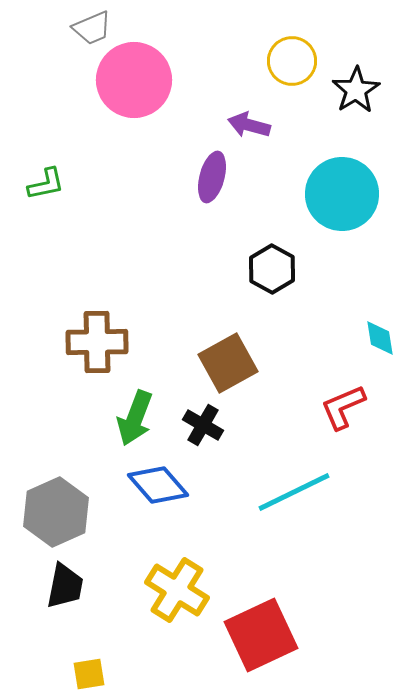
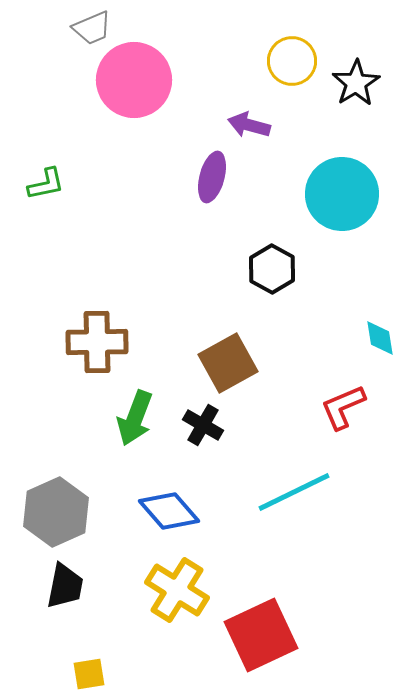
black star: moved 7 px up
blue diamond: moved 11 px right, 26 px down
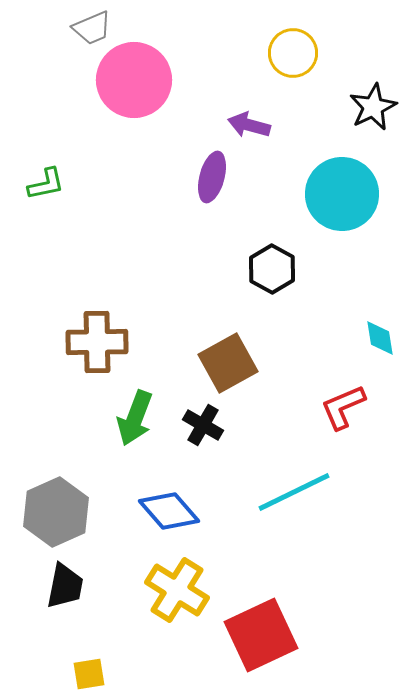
yellow circle: moved 1 px right, 8 px up
black star: moved 17 px right, 24 px down; rotated 6 degrees clockwise
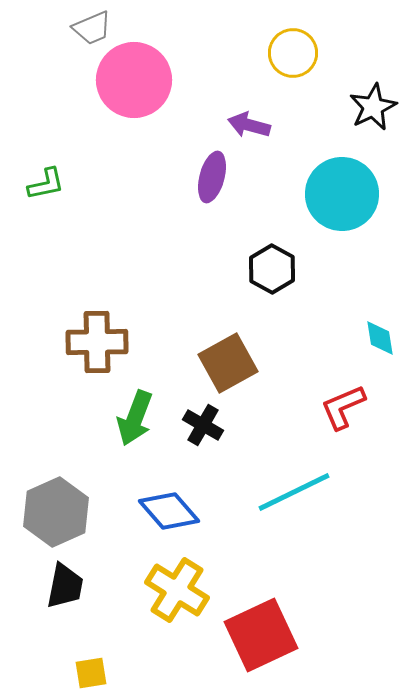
yellow square: moved 2 px right, 1 px up
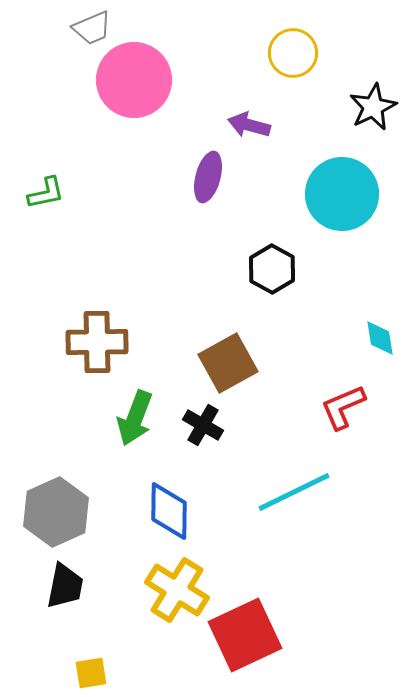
purple ellipse: moved 4 px left
green L-shape: moved 9 px down
blue diamond: rotated 42 degrees clockwise
red square: moved 16 px left
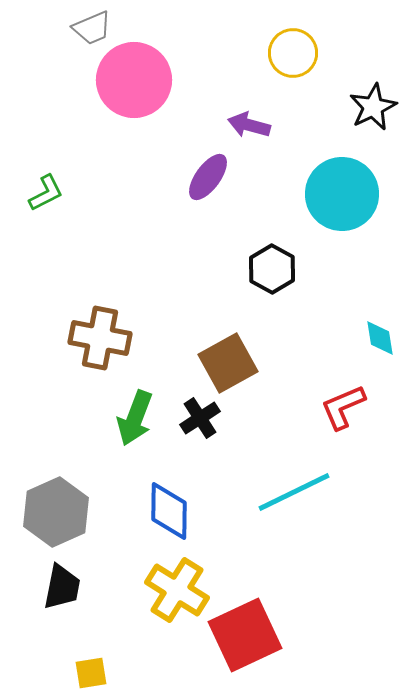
purple ellipse: rotated 21 degrees clockwise
green L-shape: rotated 15 degrees counterclockwise
brown cross: moved 3 px right, 4 px up; rotated 12 degrees clockwise
black cross: moved 3 px left, 7 px up; rotated 27 degrees clockwise
black trapezoid: moved 3 px left, 1 px down
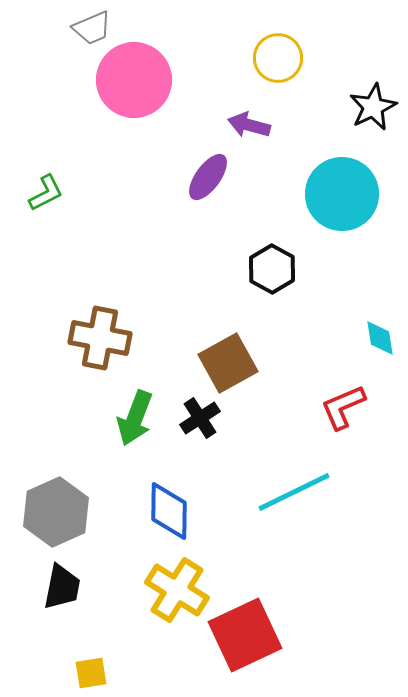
yellow circle: moved 15 px left, 5 px down
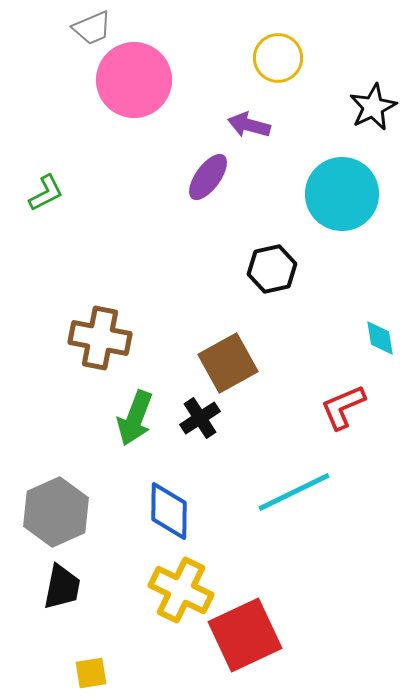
black hexagon: rotated 18 degrees clockwise
yellow cross: moved 4 px right; rotated 6 degrees counterclockwise
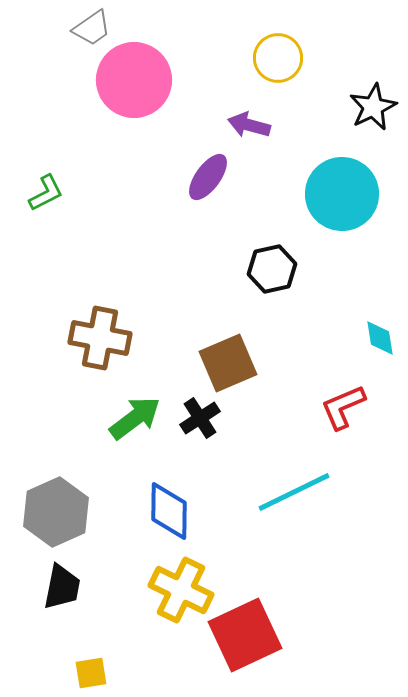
gray trapezoid: rotated 12 degrees counterclockwise
brown square: rotated 6 degrees clockwise
green arrow: rotated 148 degrees counterclockwise
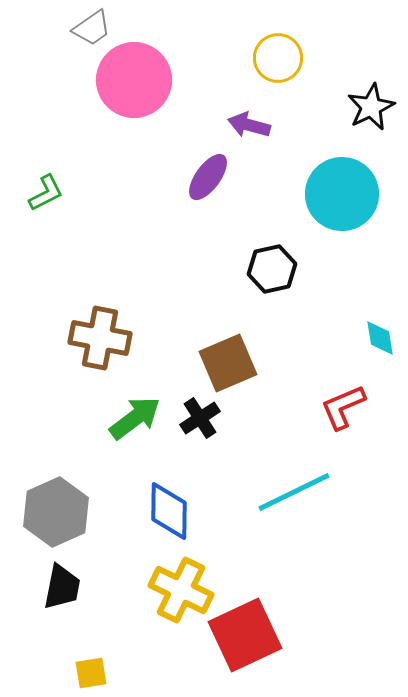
black star: moved 2 px left
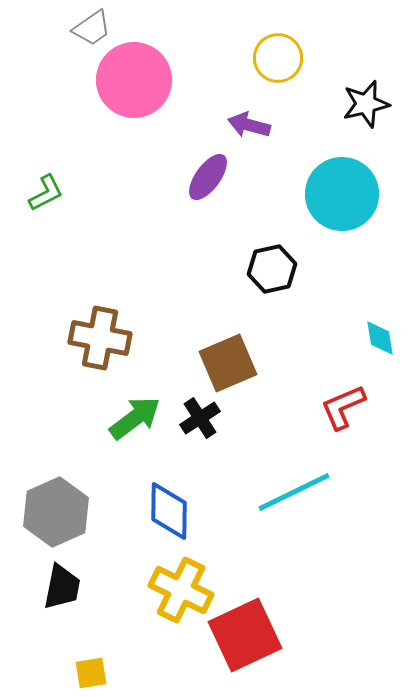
black star: moved 5 px left, 3 px up; rotated 12 degrees clockwise
